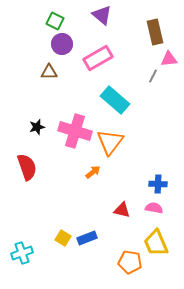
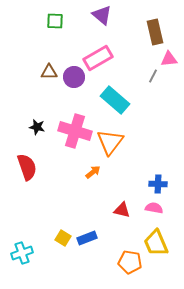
green square: rotated 24 degrees counterclockwise
purple circle: moved 12 px right, 33 px down
black star: rotated 28 degrees clockwise
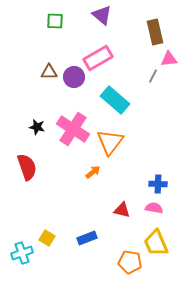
pink cross: moved 2 px left, 2 px up; rotated 16 degrees clockwise
yellow square: moved 16 px left
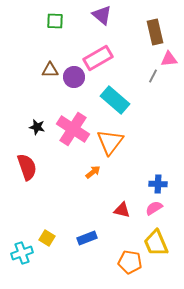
brown triangle: moved 1 px right, 2 px up
pink semicircle: rotated 42 degrees counterclockwise
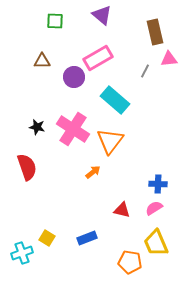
brown triangle: moved 8 px left, 9 px up
gray line: moved 8 px left, 5 px up
orange triangle: moved 1 px up
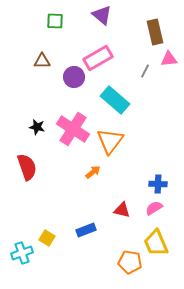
blue rectangle: moved 1 px left, 8 px up
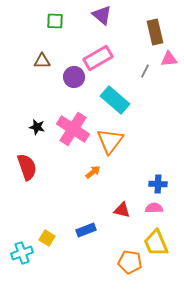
pink semicircle: rotated 30 degrees clockwise
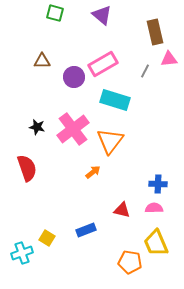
green square: moved 8 px up; rotated 12 degrees clockwise
pink rectangle: moved 5 px right, 6 px down
cyan rectangle: rotated 24 degrees counterclockwise
pink cross: rotated 20 degrees clockwise
red semicircle: moved 1 px down
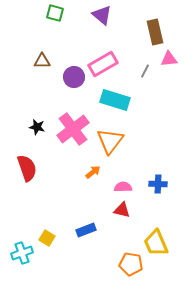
pink semicircle: moved 31 px left, 21 px up
orange pentagon: moved 1 px right, 2 px down
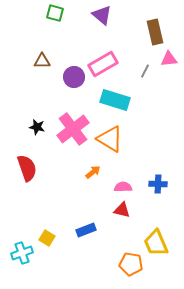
orange triangle: moved 2 px up; rotated 36 degrees counterclockwise
